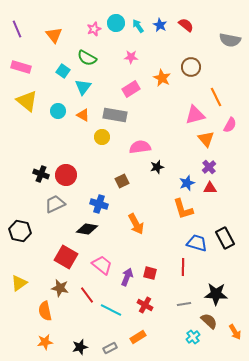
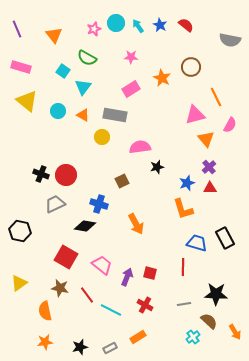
black diamond at (87, 229): moved 2 px left, 3 px up
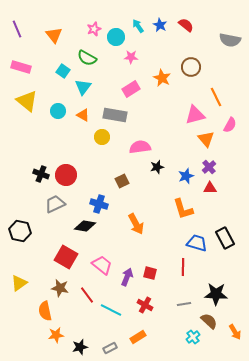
cyan circle at (116, 23): moved 14 px down
blue star at (187, 183): moved 1 px left, 7 px up
orange star at (45, 342): moved 11 px right, 7 px up
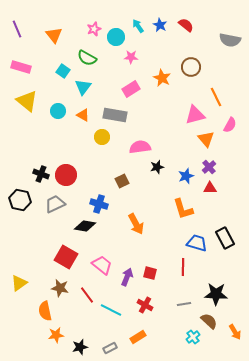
black hexagon at (20, 231): moved 31 px up
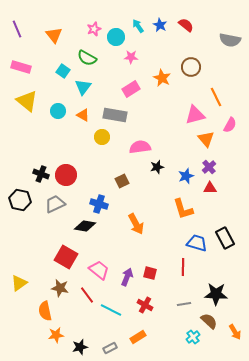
pink trapezoid at (102, 265): moved 3 px left, 5 px down
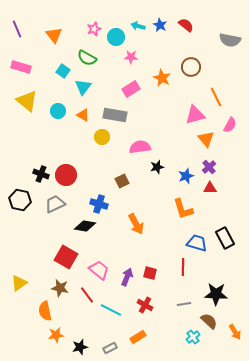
cyan arrow at (138, 26): rotated 40 degrees counterclockwise
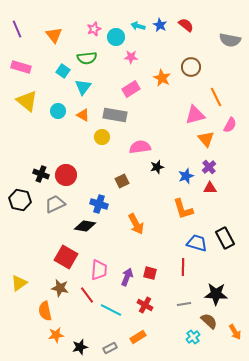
green semicircle at (87, 58): rotated 36 degrees counterclockwise
pink trapezoid at (99, 270): rotated 55 degrees clockwise
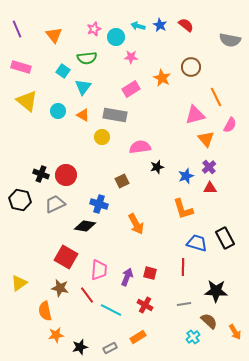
black star at (216, 294): moved 3 px up
